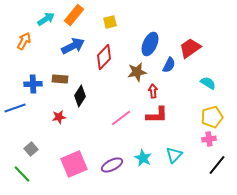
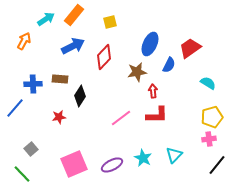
blue line: rotated 30 degrees counterclockwise
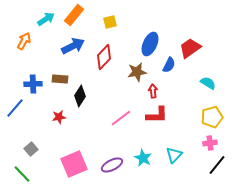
pink cross: moved 1 px right, 4 px down
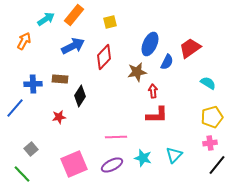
blue semicircle: moved 2 px left, 3 px up
pink line: moved 5 px left, 19 px down; rotated 35 degrees clockwise
cyan star: rotated 12 degrees counterclockwise
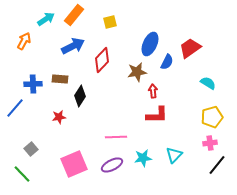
red diamond: moved 2 px left, 3 px down
cyan star: rotated 24 degrees counterclockwise
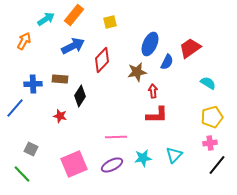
red star: moved 1 px right, 1 px up; rotated 24 degrees clockwise
gray square: rotated 24 degrees counterclockwise
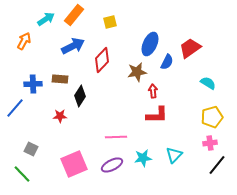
red star: rotated 16 degrees counterclockwise
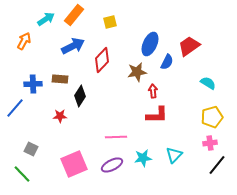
red trapezoid: moved 1 px left, 2 px up
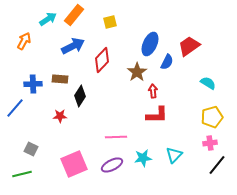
cyan arrow: moved 2 px right
brown star: rotated 24 degrees counterclockwise
green line: rotated 60 degrees counterclockwise
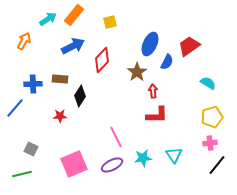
pink line: rotated 65 degrees clockwise
cyan triangle: rotated 18 degrees counterclockwise
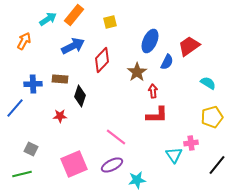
blue ellipse: moved 3 px up
black diamond: rotated 15 degrees counterclockwise
pink line: rotated 25 degrees counterclockwise
pink cross: moved 19 px left
cyan star: moved 6 px left, 22 px down
